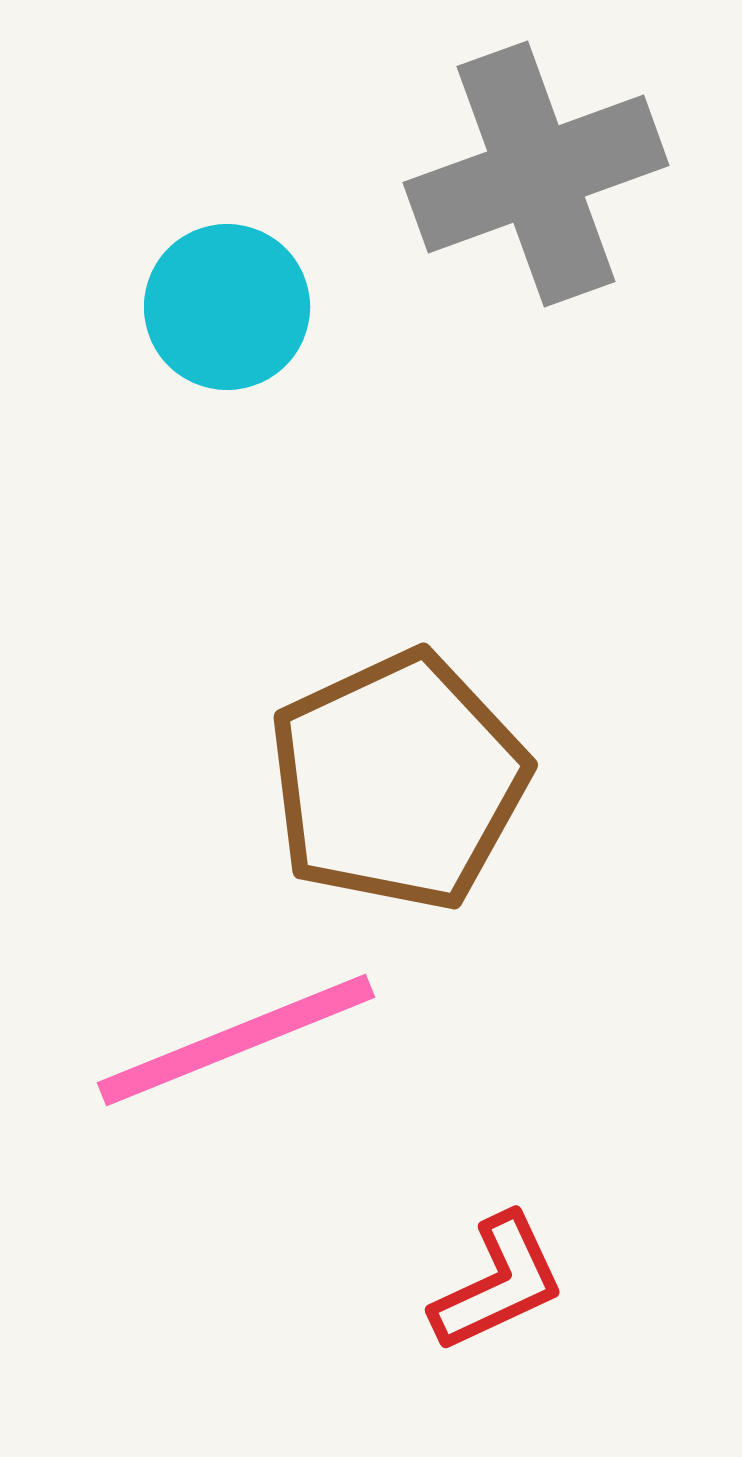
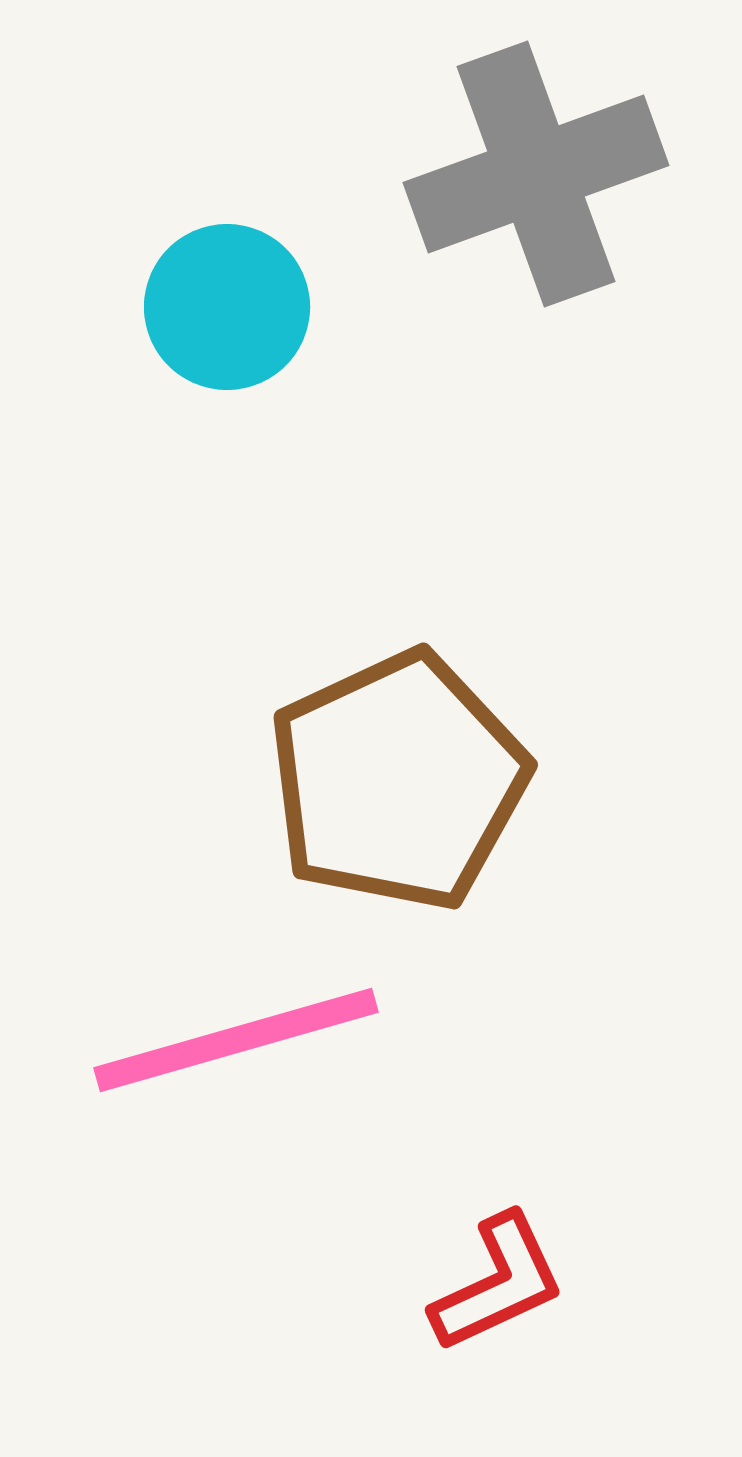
pink line: rotated 6 degrees clockwise
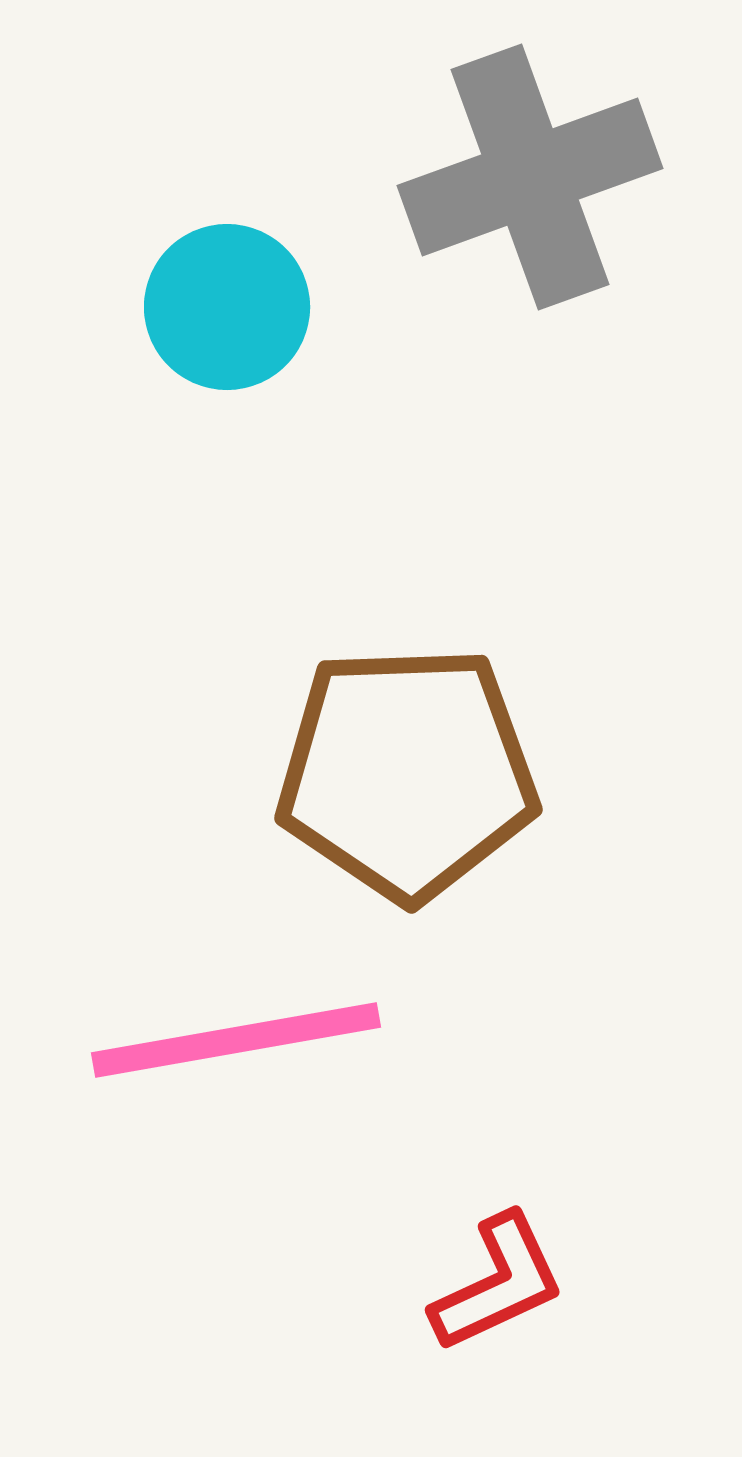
gray cross: moved 6 px left, 3 px down
brown pentagon: moved 9 px right, 8 px up; rotated 23 degrees clockwise
pink line: rotated 6 degrees clockwise
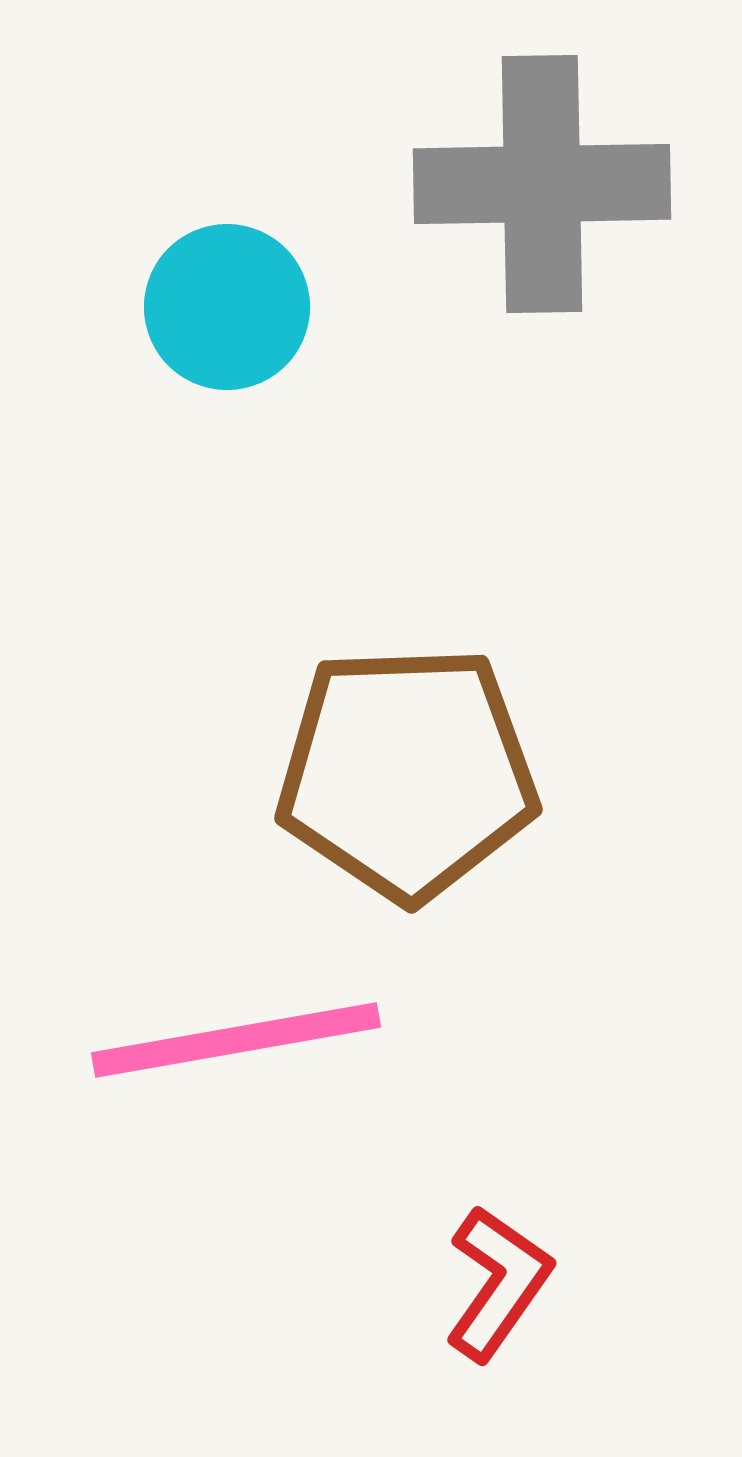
gray cross: moved 12 px right, 7 px down; rotated 19 degrees clockwise
red L-shape: rotated 30 degrees counterclockwise
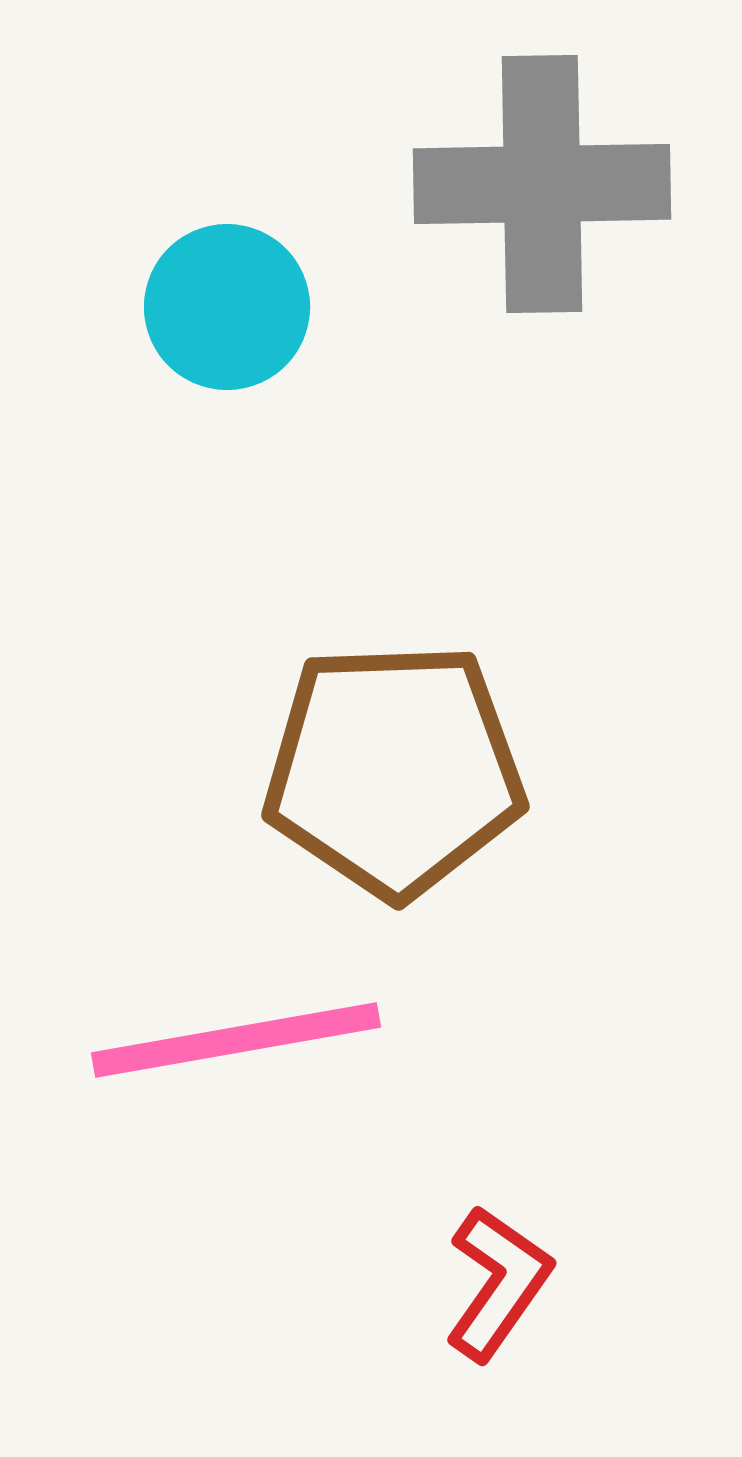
brown pentagon: moved 13 px left, 3 px up
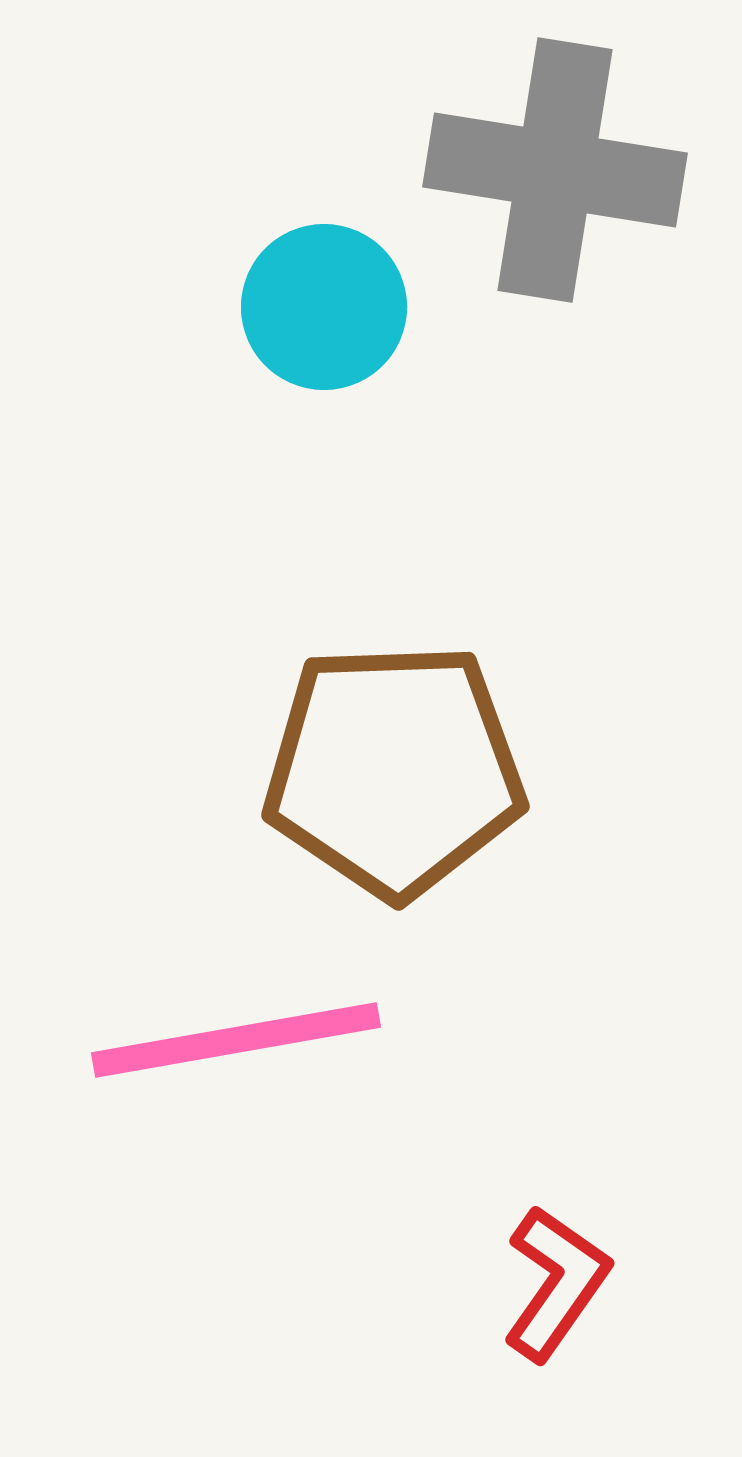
gray cross: moved 13 px right, 14 px up; rotated 10 degrees clockwise
cyan circle: moved 97 px right
red L-shape: moved 58 px right
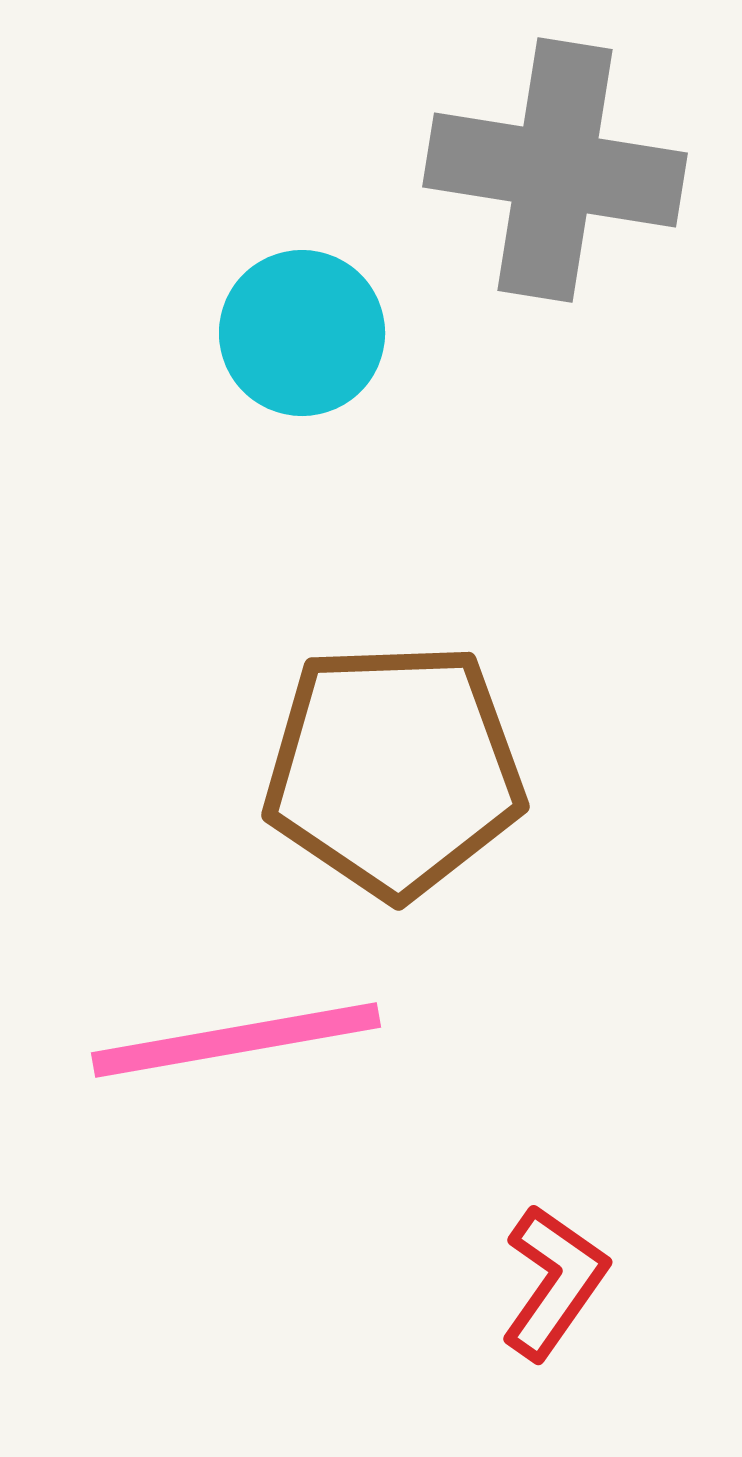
cyan circle: moved 22 px left, 26 px down
red L-shape: moved 2 px left, 1 px up
